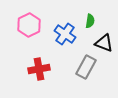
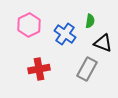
black triangle: moved 1 px left
gray rectangle: moved 1 px right, 2 px down
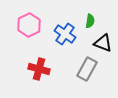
red cross: rotated 25 degrees clockwise
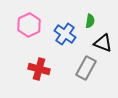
gray rectangle: moved 1 px left, 1 px up
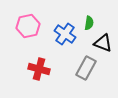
green semicircle: moved 1 px left, 2 px down
pink hexagon: moved 1 px left, 1 px down; rotated 15 degrees clockwise
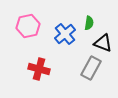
blue cross: rotated 15 degrees clockwise
gray rectangle: moved 5 px right
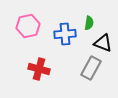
blue cross: rotated 35 degrees clockwise
